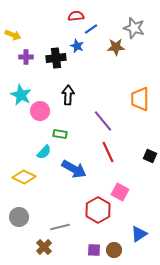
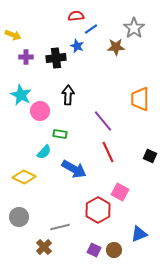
gray star: rotated 20 degrees clockwise
blue triangle: rotated 12 degrees clockwise
purple square: rotated 24 degrees clockwise
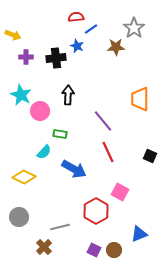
red semicircle: moved 1 px down
red hexagon: moved 2 px left, 1 px down
